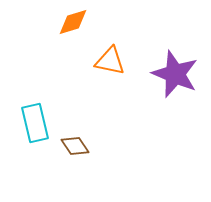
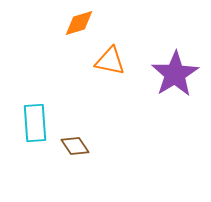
orange diamond: moved 6 px right, 1 px down
purple star: rotated 18 degrees clockwise
cyan rectangle: rotated 9 degrees clockwise
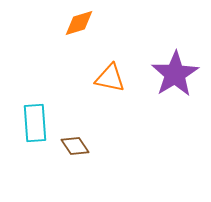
orange triangle: moved 17 px down
